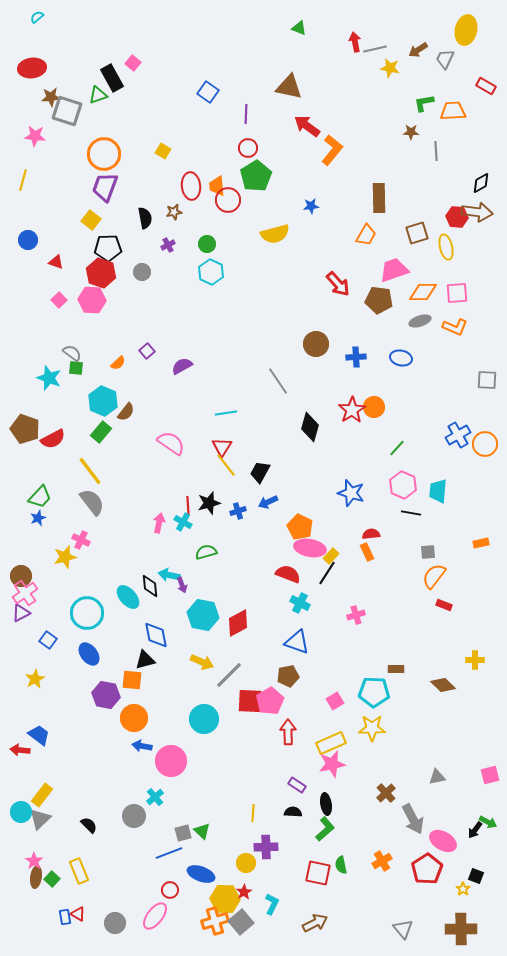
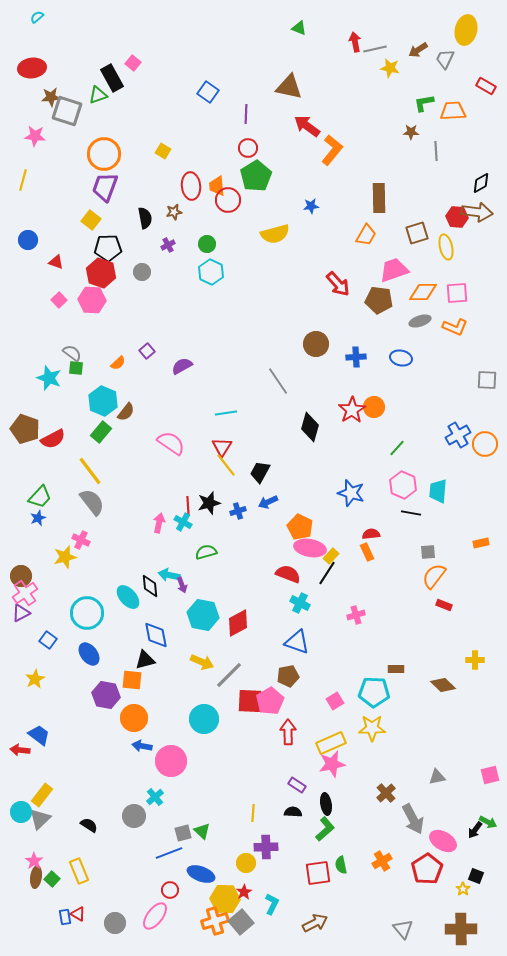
black semicircle at (89, 825): rotated 12 degrees counterclockwise
red square at (318, 873): rotated 20 degrees counterclockwise
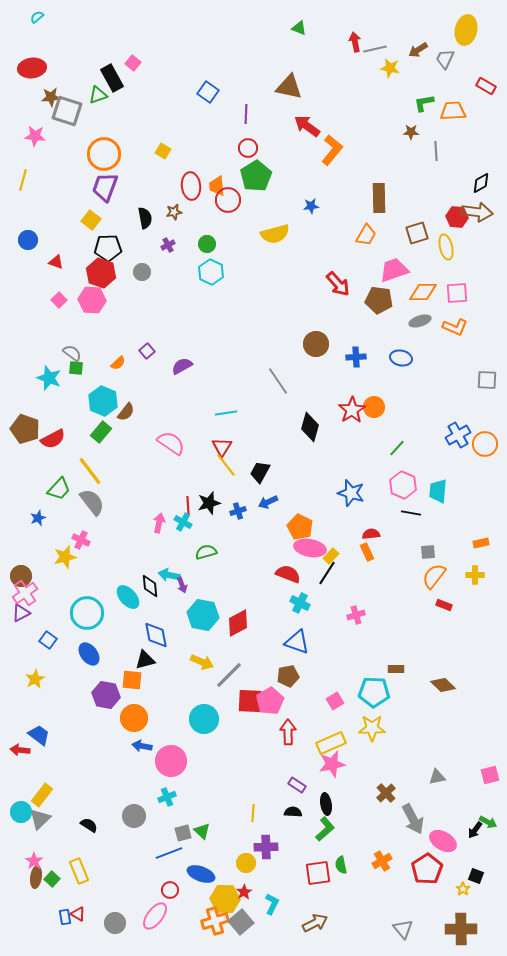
green trapezoid at (40, 497): moved 19 px right, 8 px up
yellow cross at (475, 660): moved 85 px up
cyan cross at (155, 797): moved 12 px right; rotated 18 degrees clockwise
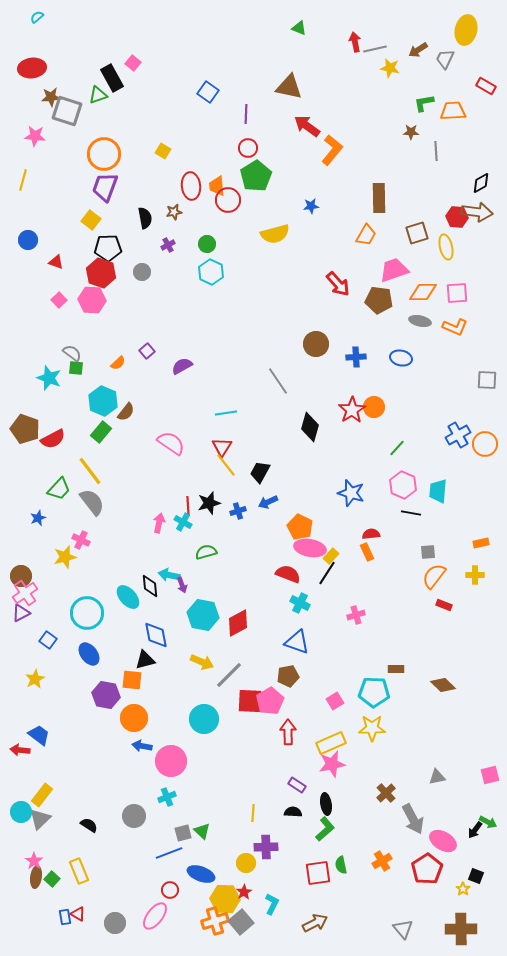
gray ellipse at (420, 321): rotated 30 degrees clockwise
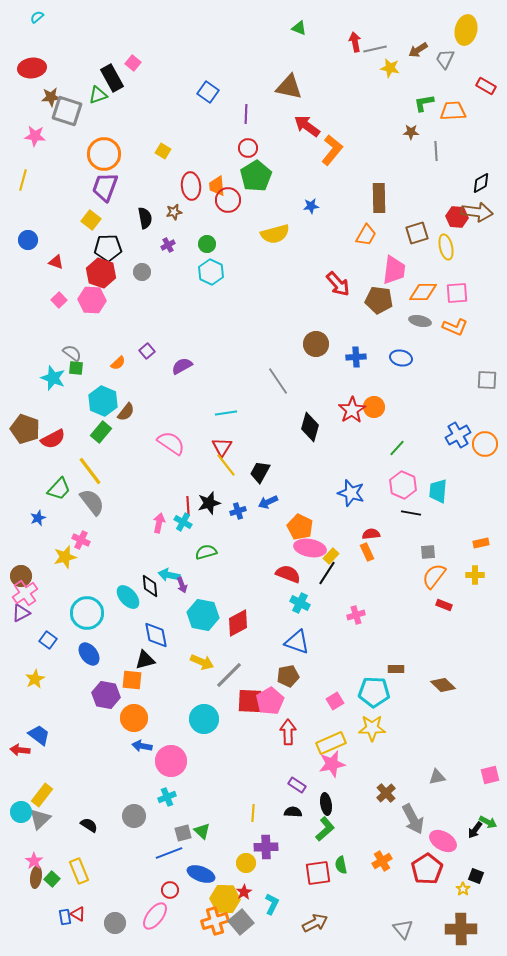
pink trapezoid at (394, 270): rotated 116 degrees clockwise
cyan star at (49, 378): moved 4 px right
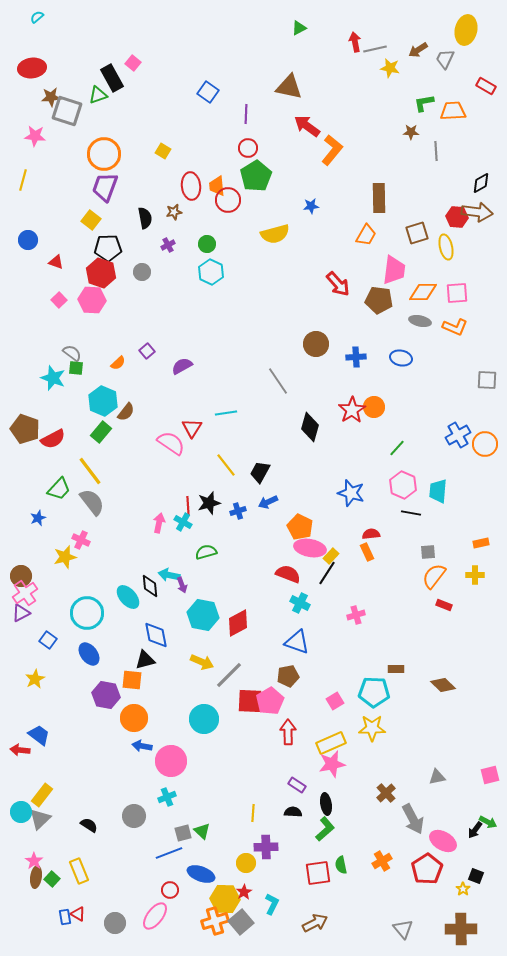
green triangle at (299, 28): rotated 49 degrees counterclockwise
red triangle at (222, 447): moved 30 px left, 19 px up
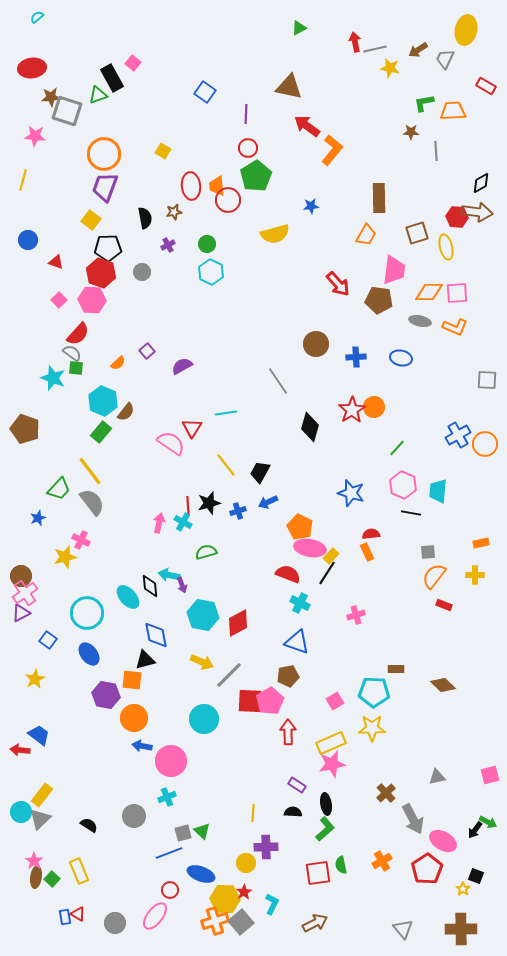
blue square at (208, 92): moved 3 px left
orange diamond at (423, 292): moved 6 px right
red semicircle at (53, 439): moved 25 px right, 105 px up; rotated 20 degrees counterclockwise
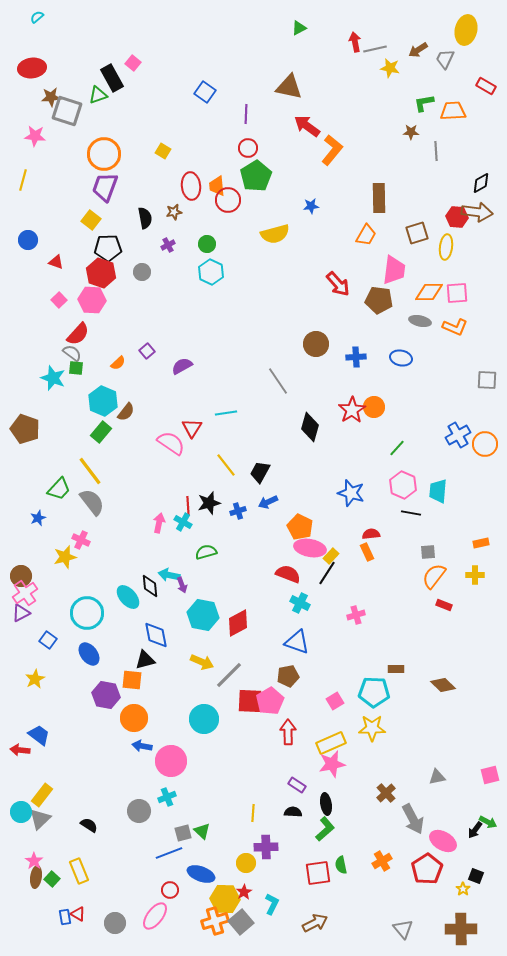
yellow ellipse at (446, 247): rotated 20 degrees clockwise
gray circle at (134, 816): moved 5 px right, 5 px up
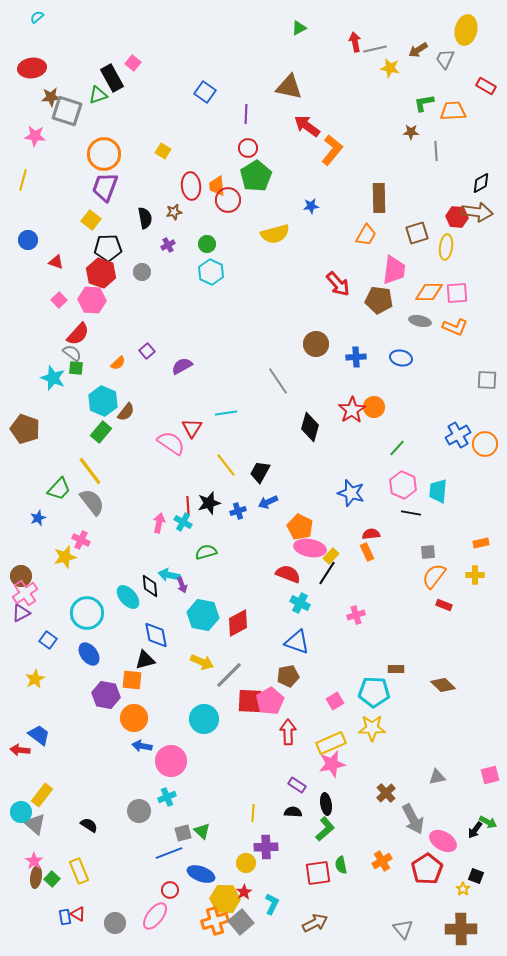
gray triangle at (40, 819): moved 5 px left, 5 px down; rotated 35 degrees counterclockwise
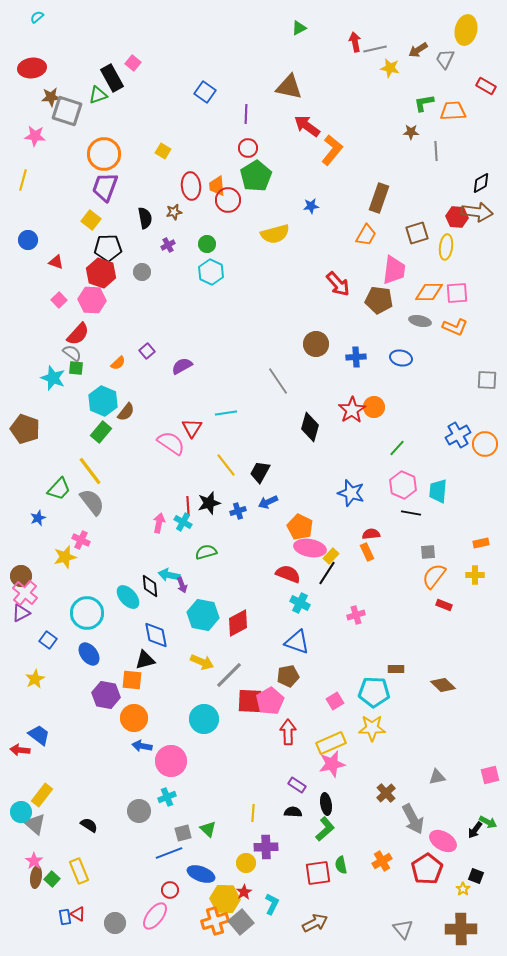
brown rectangle at (379, 198): rotated 20 degrees clockwise
pink cross at (25, 593): rotated 15 degrees counterclockwise
green triangle at (202, 831): moved 6 px right, 2 px up
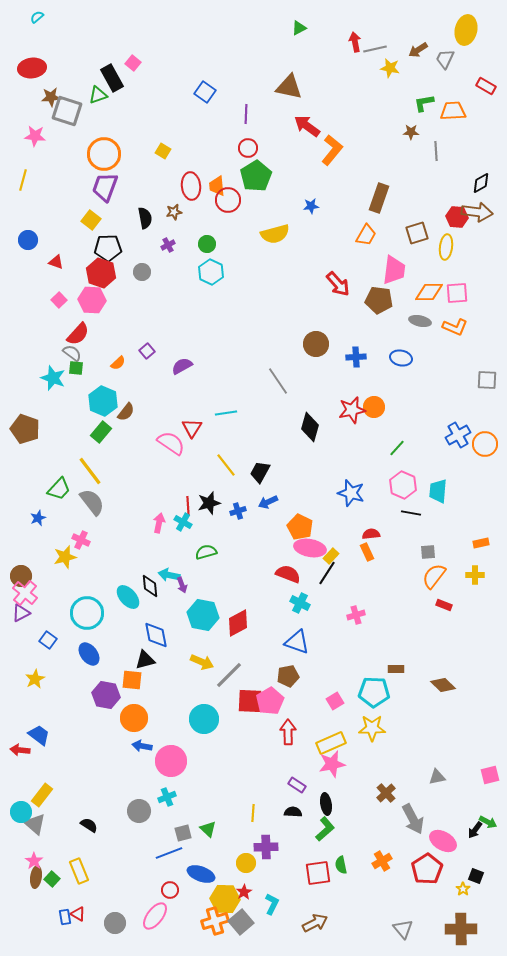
red star at (352, 410): rotated 20 degrees clockwise
